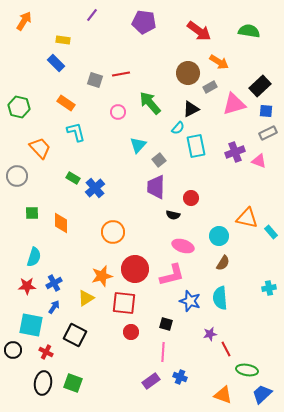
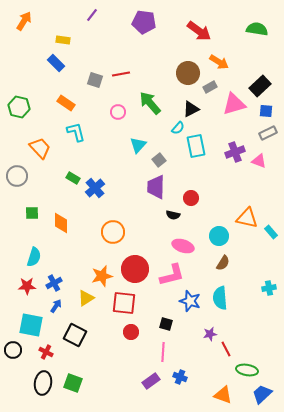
green semicircle at (249, 31): moved 8 px right, 2 px up
blue arrow at (54, 307): moved 2 px right, 1 px up
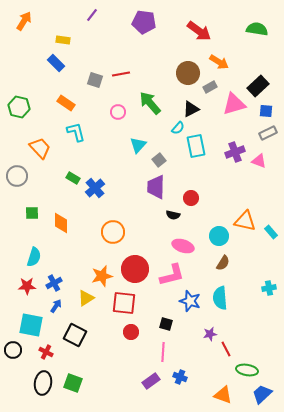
black rectangle at (260, 86): moved 2 px left
orange triangle at (247, 218): moved 2 px left, 3 px down
